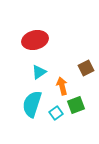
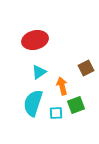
cyan semicircle: moved 1 px right, 1 px up
cyan square: rotated 32 degrees clockwise
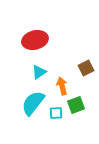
cyan semicircle: rotated 20 degrees clockwise
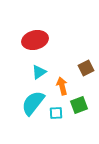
green square: moved 3 px right
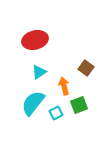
brown square: rotated 28 degrees counterclockwise
orange arrow: moved 2 px right
cyan square: rotated 24 degrees counterclockwise
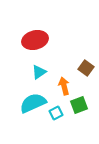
cyan semicircle: rotated 28 degrees clockwise
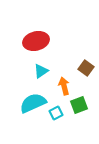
red ellipse: moved 1 px right, 1 px down
cyan triangle: moved 2 px right, 1 px up
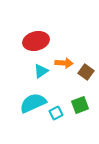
brown square: moved 4 px down
orange arrow: moved 23 px up; rotated 108 degrees clockwise
green square: moved 1 px right
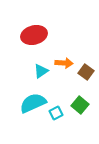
red ellipse: moved 2 px left, 6 px up
green square: rotated 30 degrees counterclockwise
